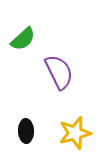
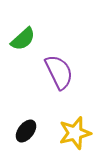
black ellipse: rotated 40 degrees clockwise
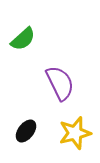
purple semicircle: moved 1 px right, 11 px down
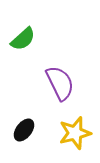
black ellipse: moved 2 px left, 1 px up
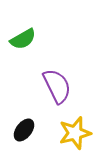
green semicircle: rotated 12 degrees clockwise
purple semicircle: moved 3 px left, 3 px down
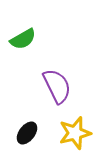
black ellipse: moved 3 px right, 3 px down
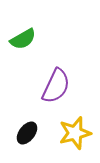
purple semicircle: moved 1 px left; rotated 51 degrees clockwise
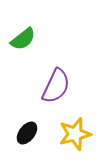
green semicircle: rotated 8 degrees counterclockwise
yellow star: moved 1 px down
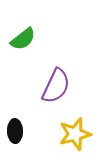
black ellipse: moved 12 px left, 2 px up; rotated 40 degrees counterclockwise
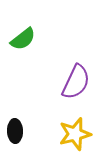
purple semicircle: moved 20 px right, 4 px up
